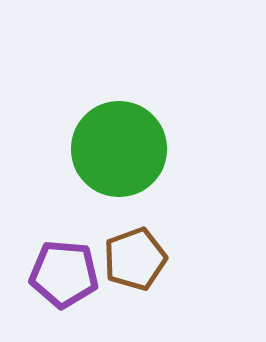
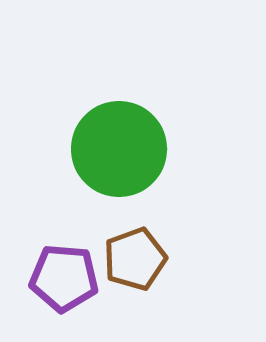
purple pentagon: moved 4 px down
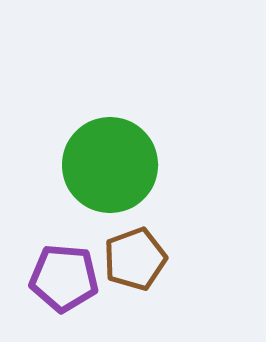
green circle: moved 9 px left, 16 px down
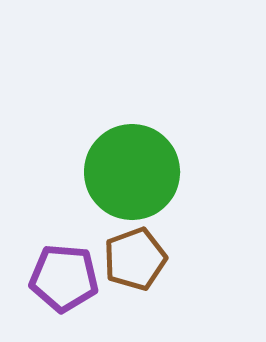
green circle: moved 22 px right, 7 px down
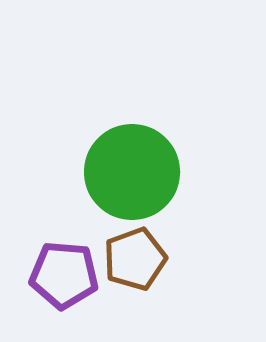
purple pentagon: moved 3 px up
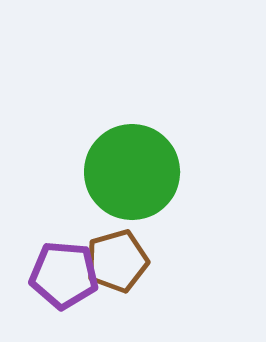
brown pentagon: moved 18 px left, 2 px down; rotated 4 degrees clockwise
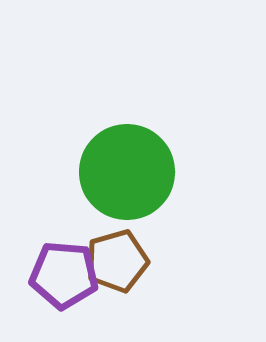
green circle: moved 5 px left
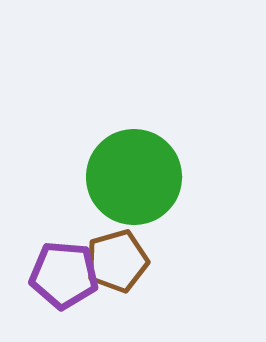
green circle: moved 7 px right, 5 px down
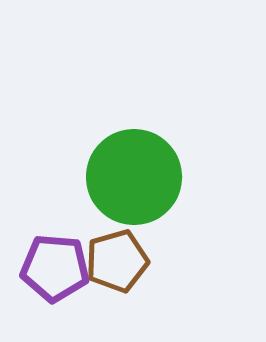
purple pentagon: moved 9 px left, 7 px up
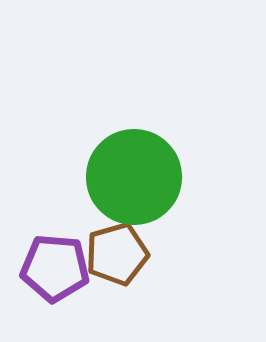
brown pentagon: moved 7 px up
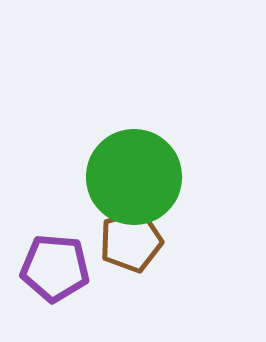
brown pentagon: moved 14 px right, 13 px up
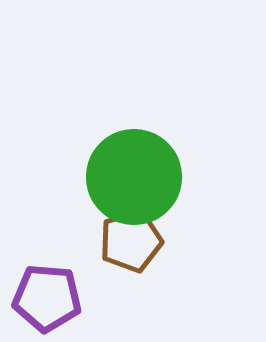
purple pentagon: moved 8 px left, 30 px down
